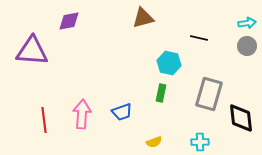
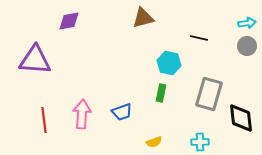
purple triangle: moved 3 px right, 9 px down
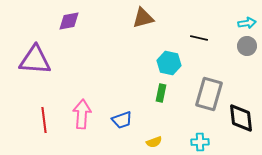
blue trapezoid: moved 8 px down
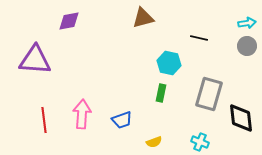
cyan cross: rotated 24 degrees clockwise
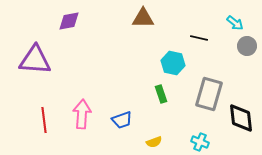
brown triangle: rotated 15 degrees clockwise
cyan arrow: moved 12 px left; rotated 48 degrees clockwise
cyan hexagon: moved 4 px right
green rectangle: moved 1 px down; rotated 30 degrees counterclockwise
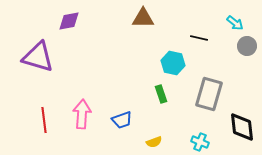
purple triangle: moved 3 px right, 3 px up; rotated 12 degrees clockwise
black diamond: moved 1 px right, 9 px down
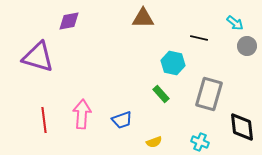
green rectangle: rotated 24 degrees counterclockwise
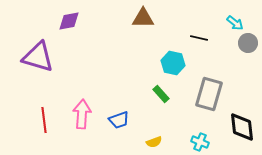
gray circle: moved 1 px right, 3 px up
blue trapezoid: moved 3 px left
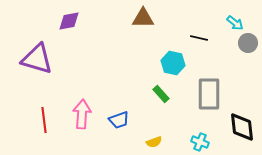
purple triangle: moved 1 px left, 2 px down
gray rectangle: rotated 16 degrees counterclockwise
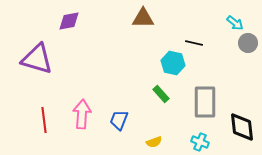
black line: moved 5 px left, 5 px down
gray rectangle: moved 4 px left, 8 px down
blue trapezoid: rotated 130 degrees clockwise
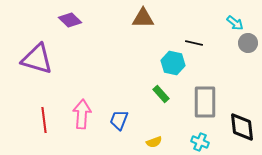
purple diamond: moved 1 px right, 1 px up; rotated 55 degrees clockwise
